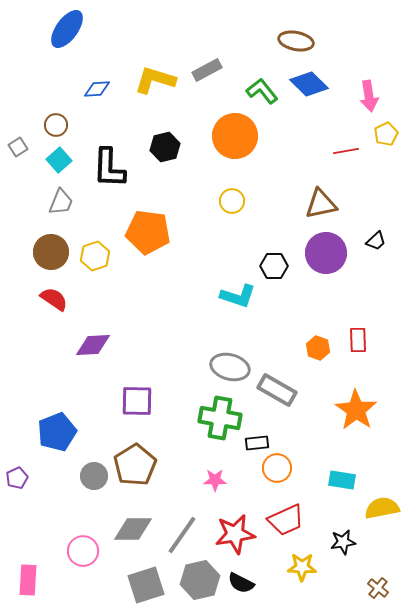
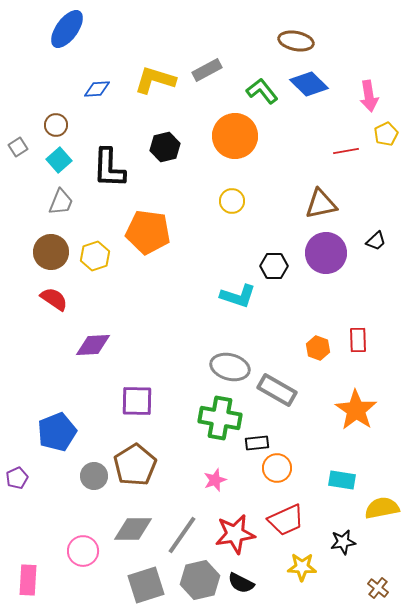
pink star at (215, 480): rotated 20 degrees counterclockwise
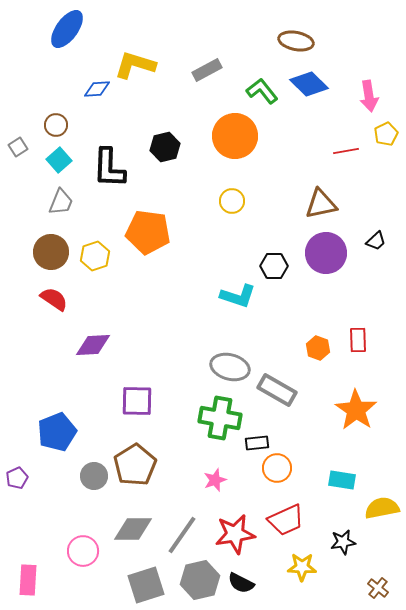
yellow L-shape at (155, 80): moved 20 px left, 15 px up
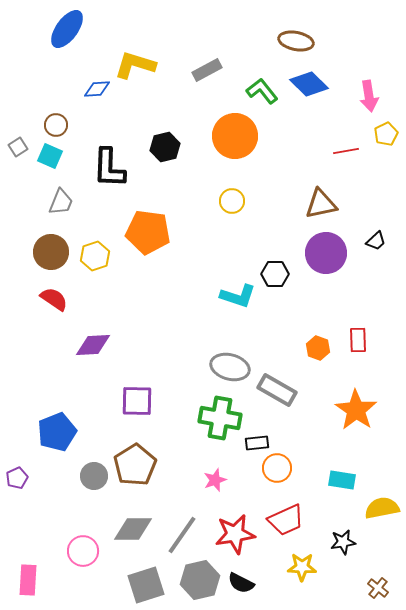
cyan square at (59, 160): moved 9 px left, 4 px up; rotated 25 degrees counterclockwise
black hexagon at (274, 266): moved 1 px right, 8 px down
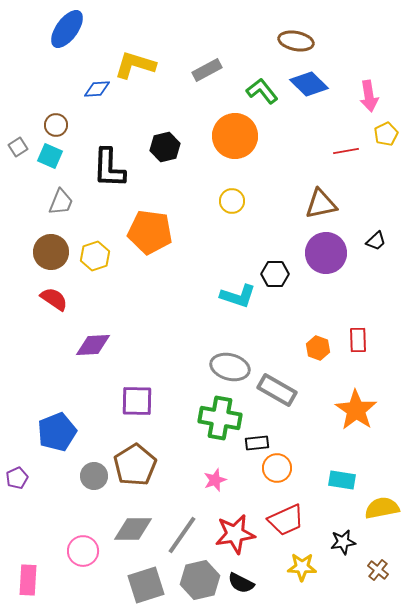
orange pentagon at (148, 232): moved 2 px right
brown cross at (378, 588): moved 18 px up
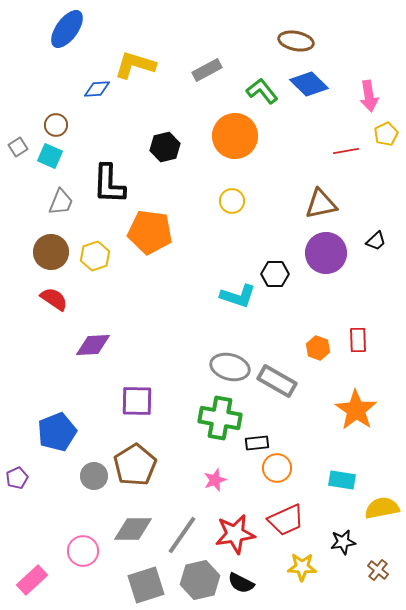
black L-shape at (109, 168): moved 16 px down
gray rectangle at (277, 390): moved 9 px up
pink rectangle at (28, 580): moved 4 px right; rotated 44 degrees clockwise
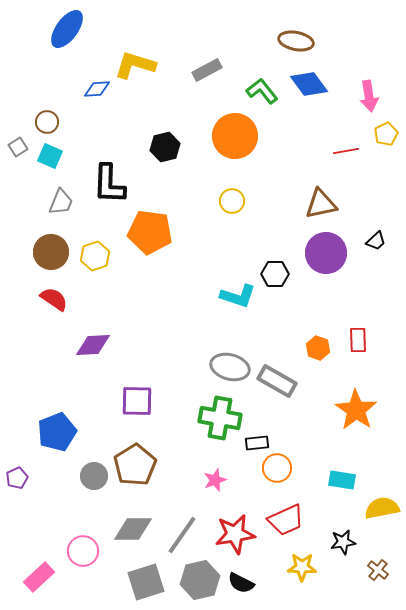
blue diamond at (309, 84): rotated 9 degrees clockwise
brown circle at (56, 125): moved 9 px left, 3 px up
pink rectangle at (32, 580): moved 7 px right, 3 px up
gray square at (146, 585): moved 3 px up
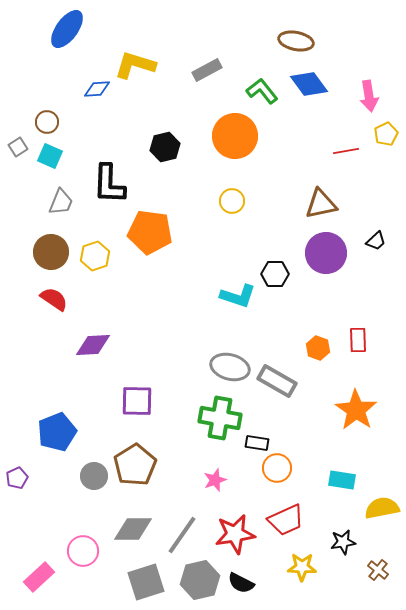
black rectangle at (257, 443): rotated 15 degrees clockwise
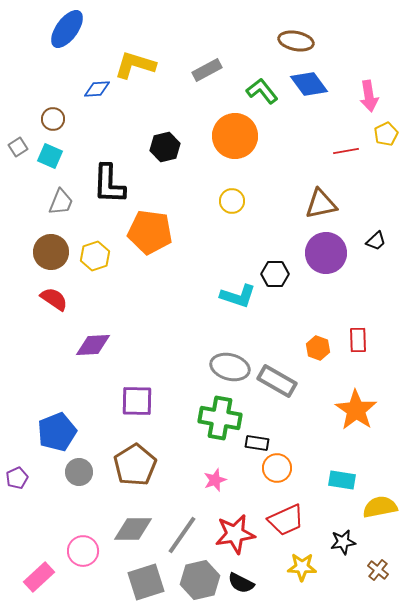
brown circle at (47, 122): moved 6 px right, 3 px up
gray circle at (94, 476): moved 15 px left, 4 px up
yellow semicircle at (382, 508): moved 2 px left, 1 px up
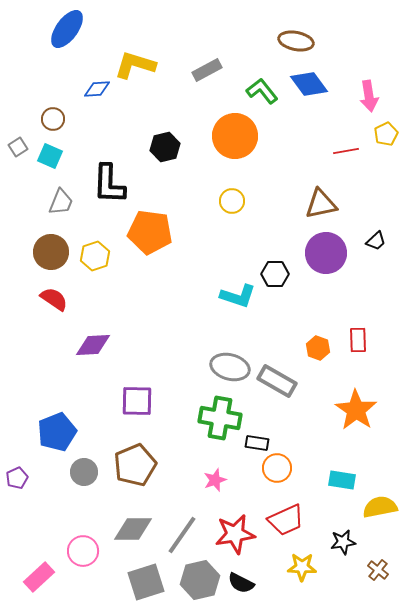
brown pentagon at (135, 465): rotated 9 degrees clockwise
gray circle at (79, 472): moved 5 px right
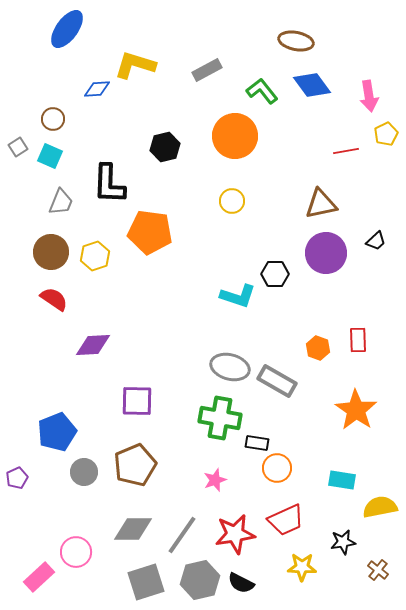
blue diamond at (309, 84): moved 3 px right, 1 px down
pink circle at (83, 551): moved 7 px left, 1 px down
